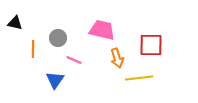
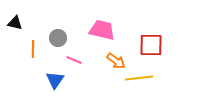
orange arrow: moved 1 px left, 3 px down; rotated 36 degrees counterclockwise
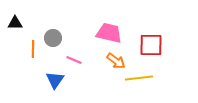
black triangle: rotated 14 degrees counterclockwise
pink trapezoid: moved 7 px right, 3 px down
gray circle: moved 5 px left
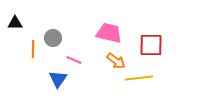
blue triangle: moved 3 px right, 1 px up
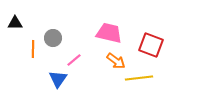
red square: rotated 20 degrees clockwise
pink line: rotated 63 degrees counterclockwise
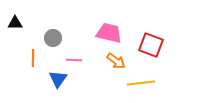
orange line: moved 9 px down
pink line: rotated 42 degrees clockwise
yellow line: moved 2 px right, 5 px down
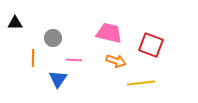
orange arrow: rotated 18 degrees counterclockwise
